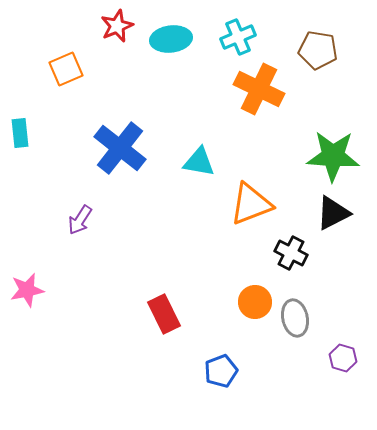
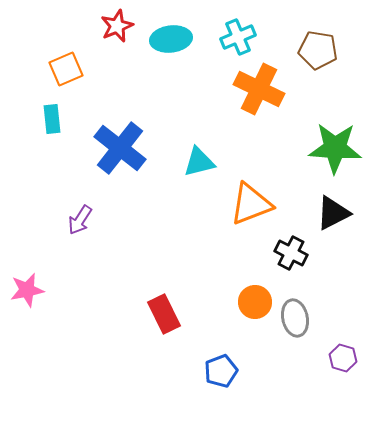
cyan rectangle: moved 32 px right, 14 px up
green star: moved 2 px right, 8 px up
cyan triangle: rotated 24 degrees counterclockwise
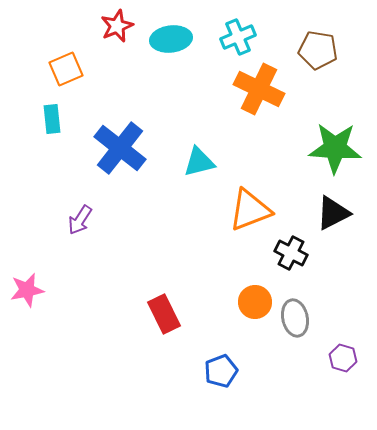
orange triangle: moved 1 px left, 6 px down
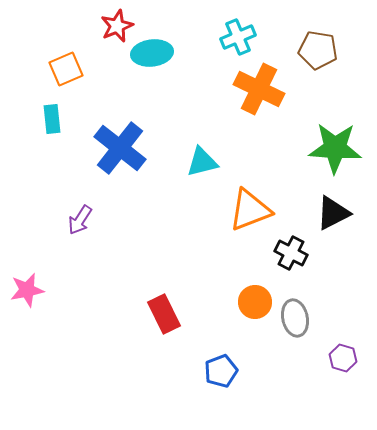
cyan ellipse: moved 19 px left, 14 px down
cyan triangle: moved 3 px right
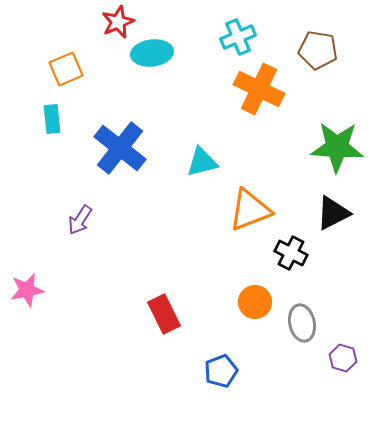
red star: moved 1 px right, 4 px up
green star: moved 2 px right, 1 px up
gray ellipse: moved 7 px right, 5 px down
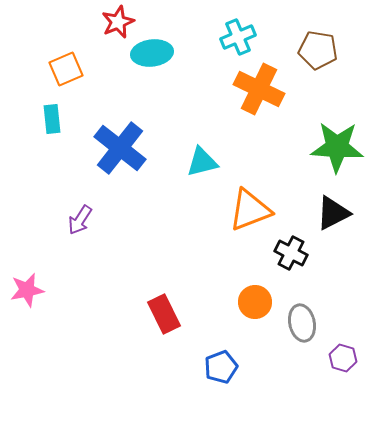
blue pentagon: moved 4 px up
